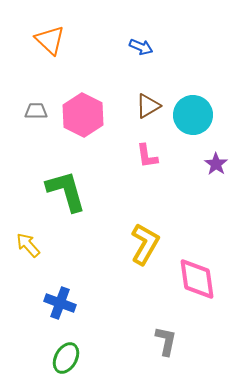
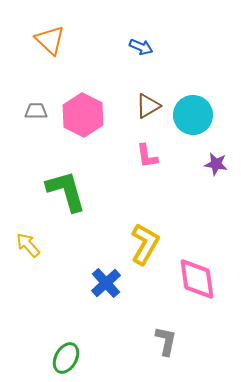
purple star: rotated 25 degrees counterclockwise
blue cross: moved 46 px right, 20 px up; rotated 28 degrees clockwise
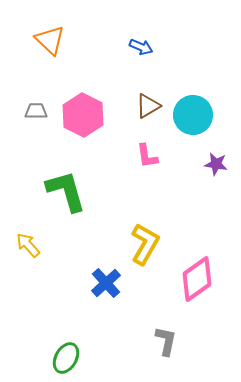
pink diamond: rotated 63 degrees clockwise
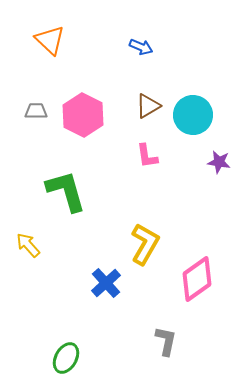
purple star: moved 3 px right, 2 px up
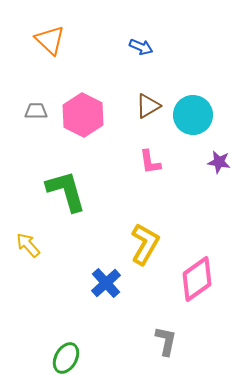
pink L-shape: moved 3 px right, 6 px down
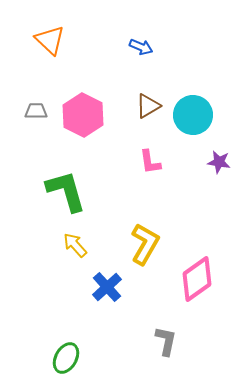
yellow arrow: moved 47 px right
blue cross: moved 1 px right, 4 px down
